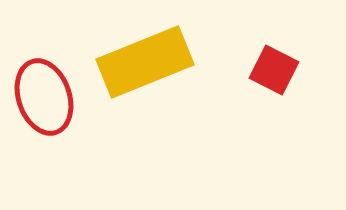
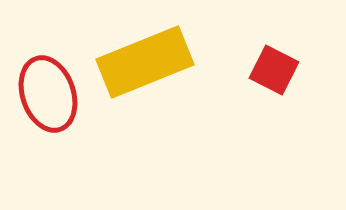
red ellipse: moved 4 px right, 3 px up
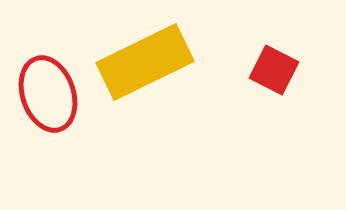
yellow rectangle: rotated 4 degrees counterclockwise
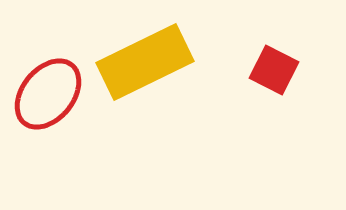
red ellipse: rotated 58 degrees clockwise
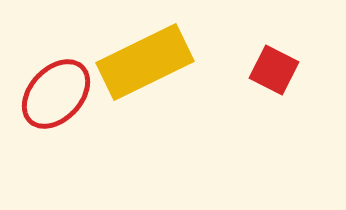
red ellipse: moved 8 px right; rotated 4 degrees clockwise
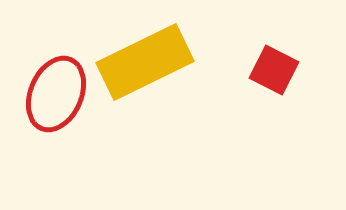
red ellipse: rotated 20 degrees counterclockwise
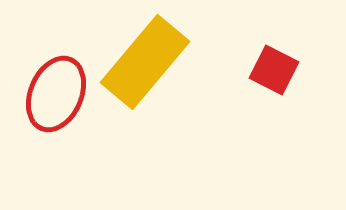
yellow rectangle: rotated 24 degrees counterclockwise
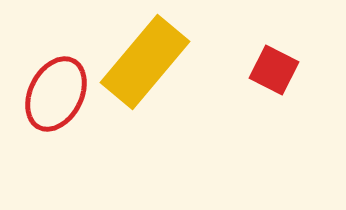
red ellipse: rotated 4 degrees clockwise
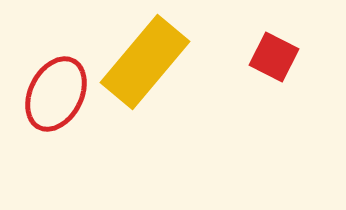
red square: moved 13 px up
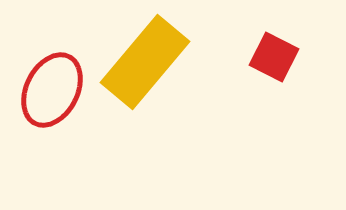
red ellipse: moved 4 px left, 4 px up
